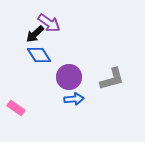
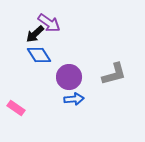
gray L-shape: moved 2 px right, 5 px up
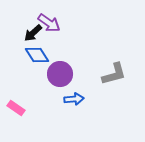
black arrow: moved 2 px left, 1 px up
blue diamond: moved 2 px left
purple circle: moved 9 px left, 3 px up
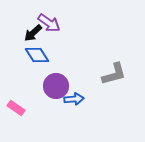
purple circle: moved 4 px left, 12 px down
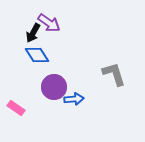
black arrow: rotated 18 degrees counterclockwise
gray L-shape: rotated 92 degrees counterclockwise
purple circle: moved 2 px left, 1 px down
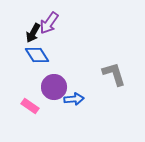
purple arrow: rotated 90 degrees clockwise
pink rectangle: moved 14 px right, 2 px up
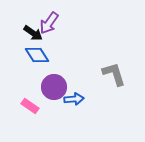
black arrow: rotated 84 degrees counterclockwise
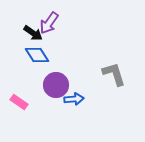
purple circle: moved 2 px right, 2 px up
pink rectangle: moved 11 px left, 4 px up
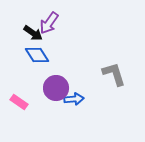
purple circle: moved 3 px down
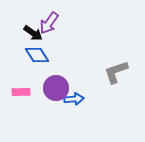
gray L-shape: moved 2 px right, 2 px up; rotated 92 degrees counterclockwise
pink rectangle: moved 2 px right, 10 px up; rotated 36 degrees counterclockwise
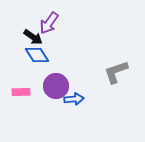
black arrow: moved 4 px down
purple circle: moved 2 px up
